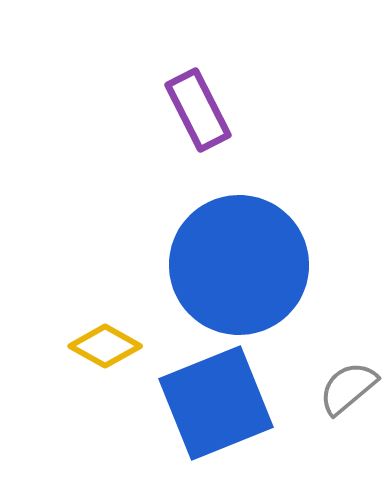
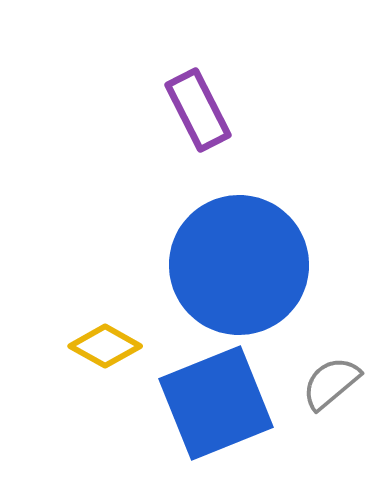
gray semicircle: moved 17 px left, 5 px up
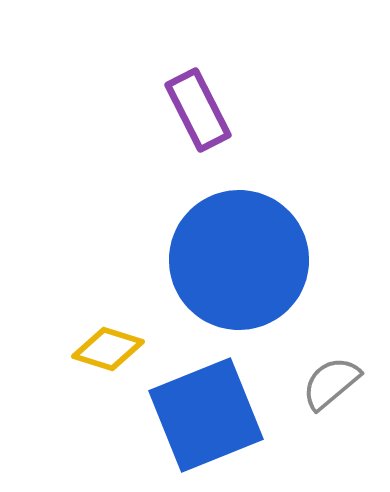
blue circle: moved 5 px up
yellow diamond: moved 3 px right, 3 px down; rotated 12 degrees counterclockwise
blue square: moved 10 px left, 12 px down
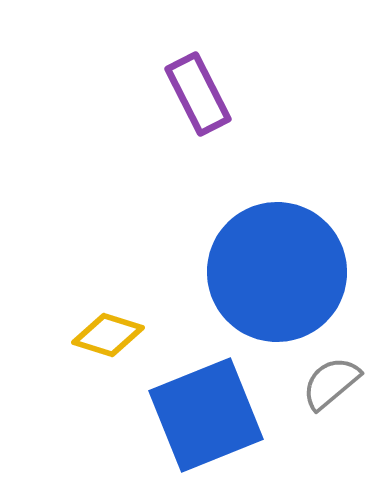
purple rectangle: moved 16 px up
blue circle: moved 38 px right, 12 px down
yellow diamond: moved 14 px up
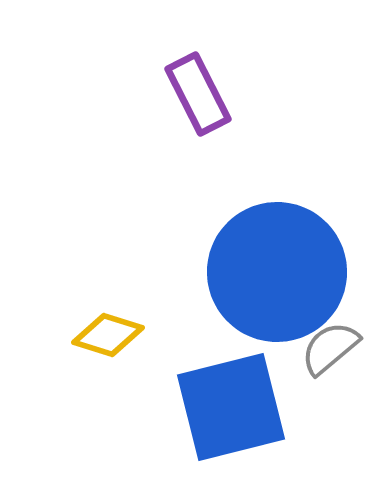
gray semicircle: moved 1 px left, 35 px up
blue square: moved 25 px right, 8 px up; rotated 8 degrees clockwise
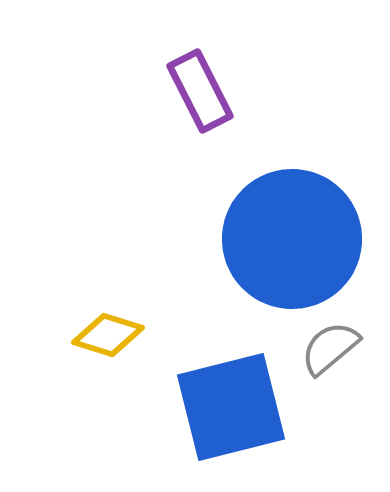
purple rectangle: moved 2 px right, 3 px up
blue circle: moved 15 px right, 33 px up
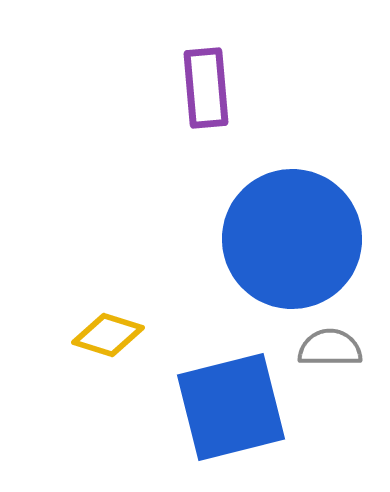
purple rectangle: moved 6 px right, 3 px up; rotated 22 degrees clockwise
gray semicircle: rotated 40 degrees clockwise
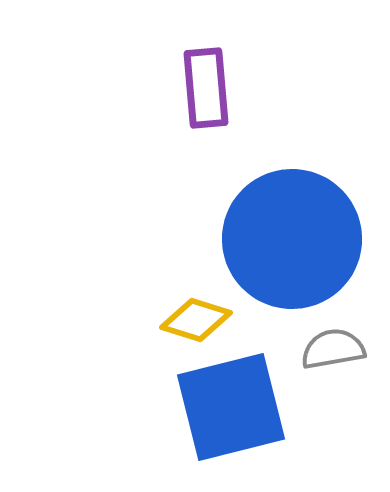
yellow diamond: moved 88 px right, 15 px up
gray semicircle: moved 3 px right, 1 px down; rotated 10 degrees counterclockwise
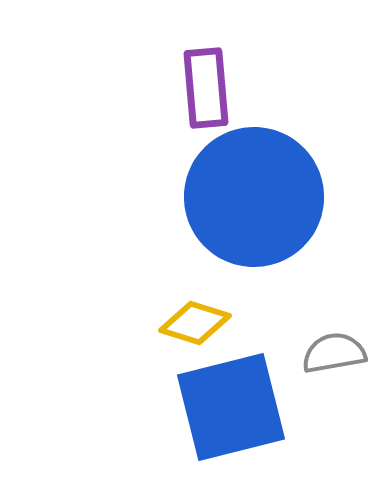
blue circle: moved 38 px left, 42 px up
yellow diamond: moved 1 px left, 3 px down
gray semicircle: moved 1 px right, 4 px down
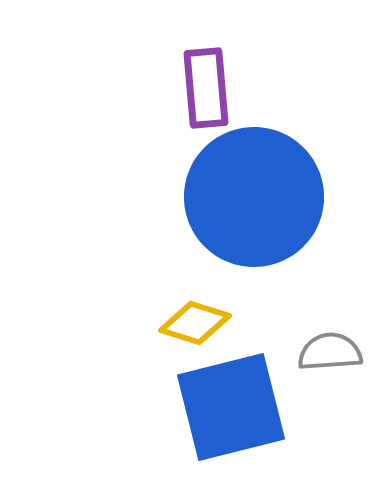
gray semicircle: moved 4 px left, 1 px up; rotated 6 degrees clockwise
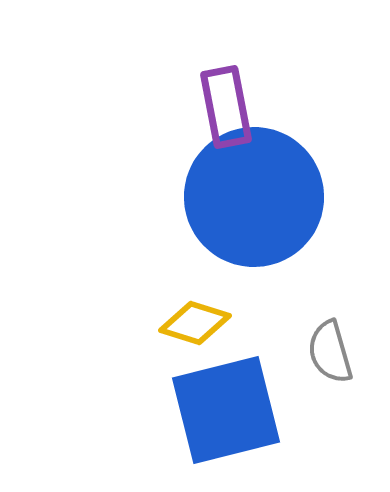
purple rectangle: moved 20 px right, 19 px down; rotated 6 degrees counterclockwise
gray semicircle: rotated 102 degrees counterclockwise
blue square: moved 5 px left, 3 px down
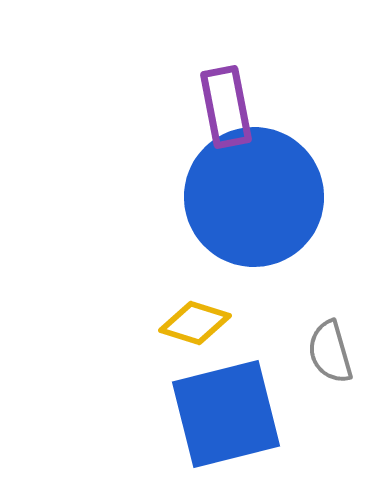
blue square: moved 4 px down
